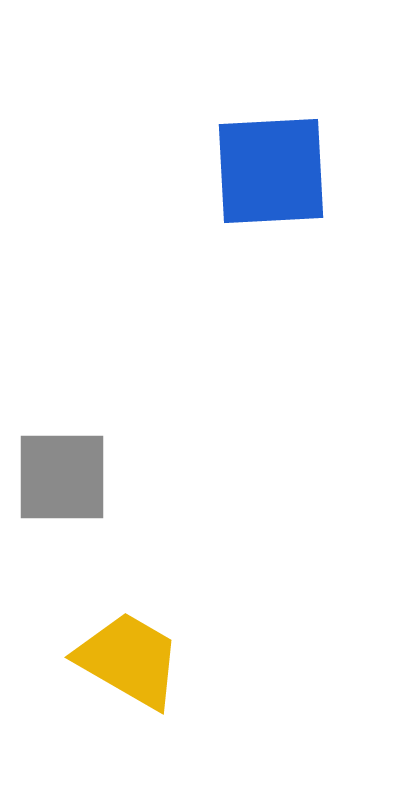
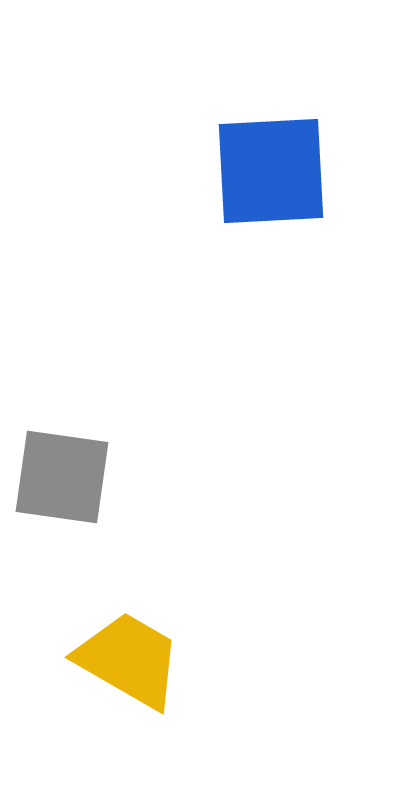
gray square: rotated 8 degrees clockwise
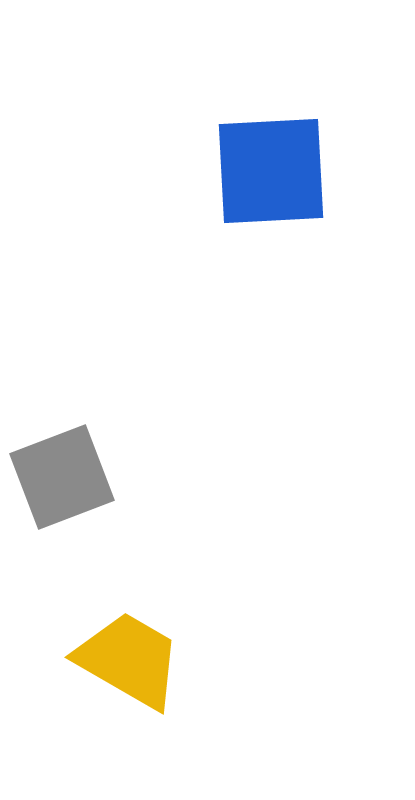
gray square: rotated 29 degrees counterclockwise
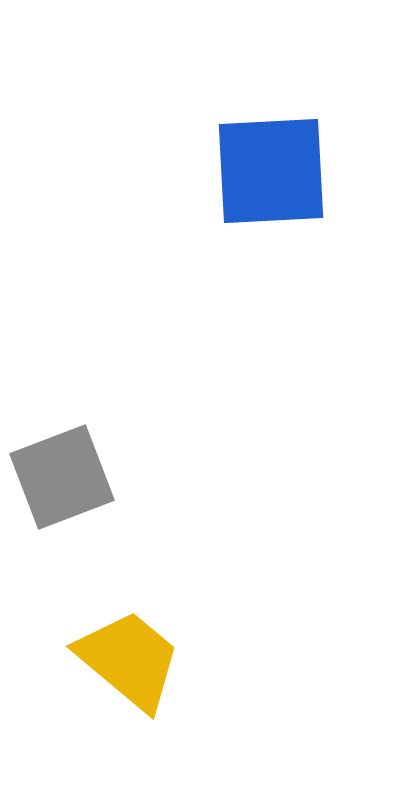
yellow trapezoid: rotated 10 degrees clockwise
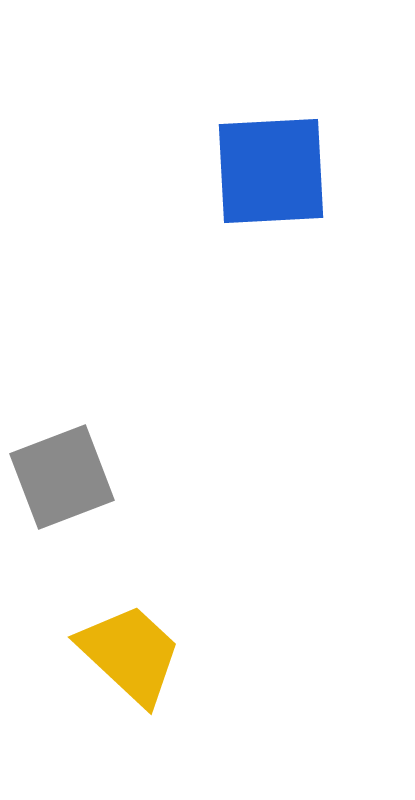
yellow trapezoid: moved 1 px right, 6 px up; rotated 3 degrees clockwise
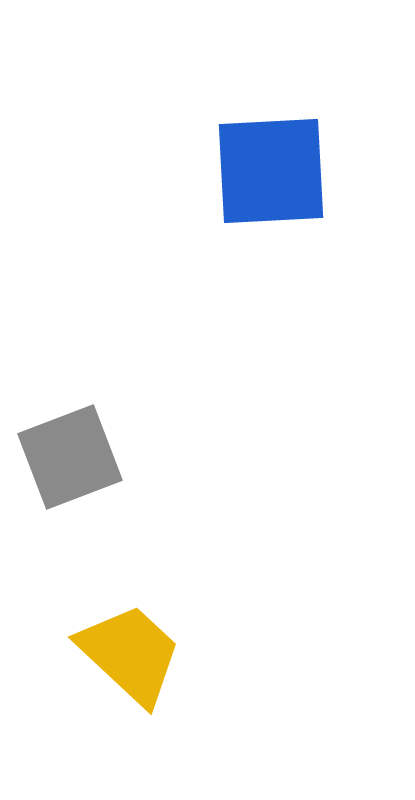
gray square: moved 8 px right, 20 px up
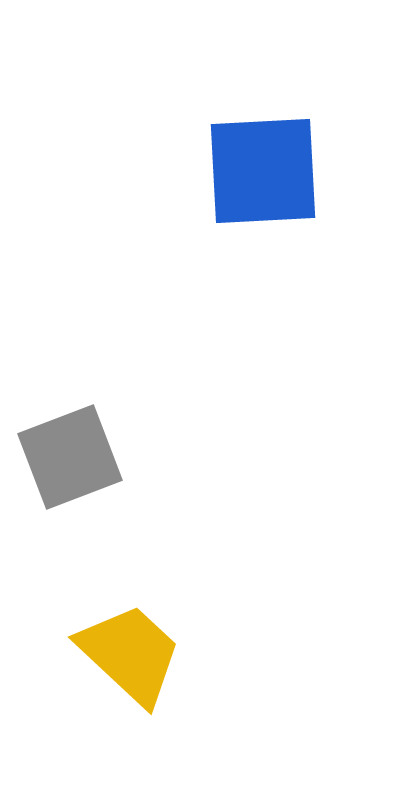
blue square: moved 8 px left
